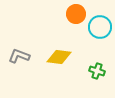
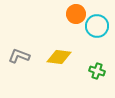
cyan circle: moved 3 px left, 1 px up
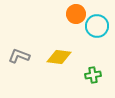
green cross: moved 4 px left, 4 px down; rotated 28 degrees counterclockwise
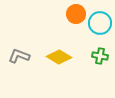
cyan circle: moved 3 px right, 3 px up
yellow diamond: rotated 25 degrees clockwise
green cross: moved 7 px right, 19 px up; rotated 21 degrees clockwise
